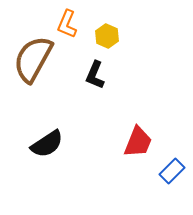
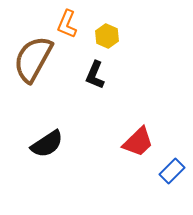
red trapezoid: rotated 24 degrees clockwise
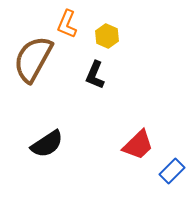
red trapezoid: moved 3 px down
